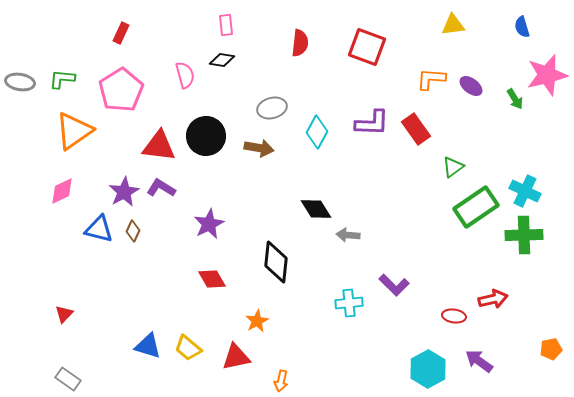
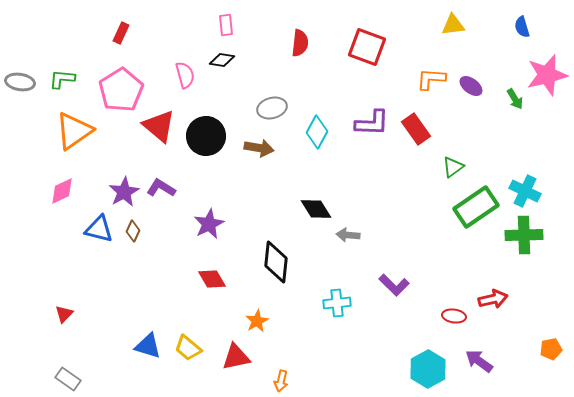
red triangle at (159, 146): moved 20 px up; rotated 33 degrees clockwise
cyan cross at (349, 303): moved 12 px left
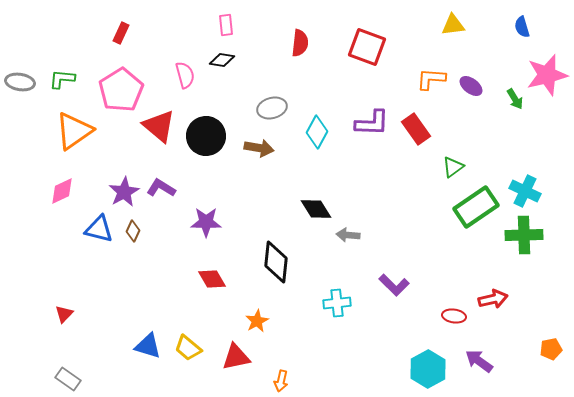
purple star at (209, 224): moved 3 px left, 2 px up; rotated 28 degrees clockwise
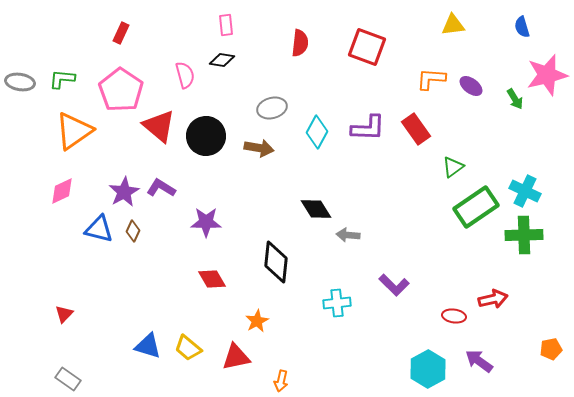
pink pentagon at (121, 90): rotated 6 degrees counterclockwise
purple L-shape at (372, 123): moved 4 px left, 5 px down
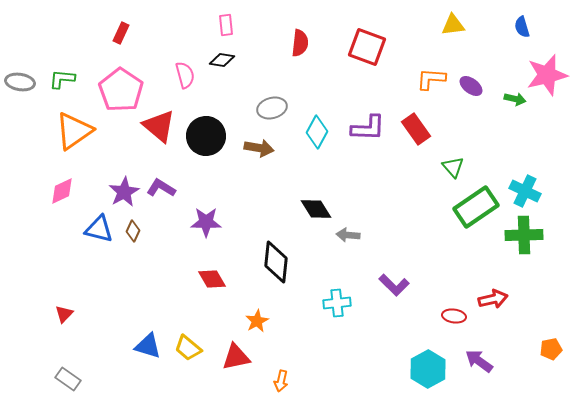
green arrow at (515, 99): rotated 45 degrees counterclockwise
green triangle at (453, 167): rotated 35 degrees counterclockwise
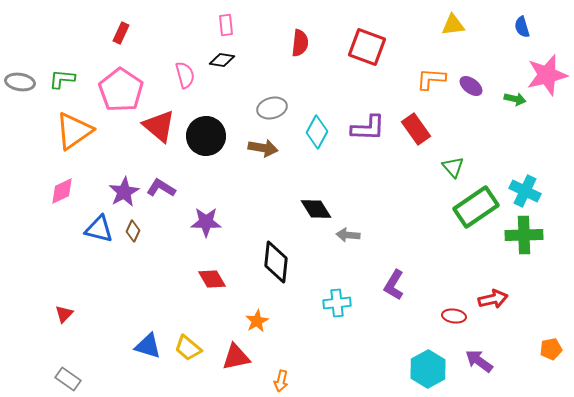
brown arrow at (259, 148): moved 4 px right
purple L-shape at (394, 285): rotated 76 degrees clockwise
